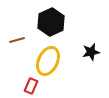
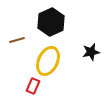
red rectangle: moved 2 px right
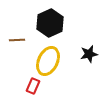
black hexagon: moved 1 px left, 1 px down
brown line: rotated 14 degrees clockwise
black star: moved 2 px left, 2 px down
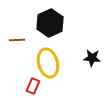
black star: moved 3 px right, 4 px down; rotated 18 degrees clockwise
yellow ellipse: moved 2 px down; rotated 40 degrees counterclockwise
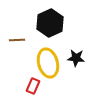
black star: moved 16 px left
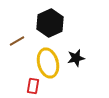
brown line: moved 1 px down; rotated 28 degrees counterclockwise
black star: rotated 18 degrees counterclockwise
red rectangle: rotated 14 degrees counterclockwise
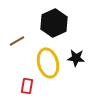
black hexagon: moved 4 px right
black star: rotated 18 degrees clockwise
red rectangle: moved 6 px left
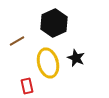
black star: rotated 18 degrees clockwise
red rectangle: rotated 21 degrees counterclockwise
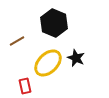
black hexagon: rotated 12 degrees counterclockwise
yellow ellipse: rotated 60 degrees clockwise
red rectangle: moved 2 px left
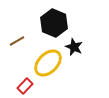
black star: moved 2 px left, 11 px up
red rectangle: rotated 56 degrees clockwise
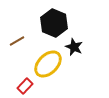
yellow ellipse: moved 1 px down
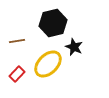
black hexagon: moved 1 px left; rotated 24 degrees clockwise
brown line: rotated 21 degrees clockwise
red rectangle: moved 8 px left, 12 px up
